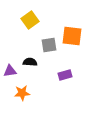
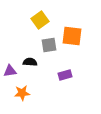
yellow square: moved 10 px right
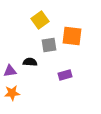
orange star: moved 10 px left
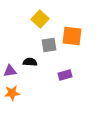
yellow square: moved 1 px up; rotated 12 degrees counterclockwise
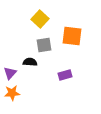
gray square: moved 5 px left
purple triangle: moved 2 px down; rotated 40 degrees counterclockwise
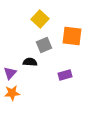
gray square: rotated 14 degrees counterclockwise
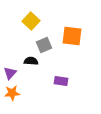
yellow square: moved 9 px left, 2 px down
black semicircle: moved 1 px right, 1 px up
purple rectangle: moved 4 px left, 6 px down; rotated 24 degrees clockwise
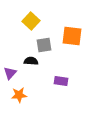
gray square: rotated 14 degrees clockwise
orange star: moved 7 px right, 2 px down
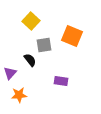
orange square: rotated 15 degrees clockwise
black semicircle: moved 1 px left, 1 px up; rotated 48 degrees clockwise
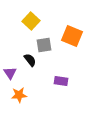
purple triangle: rotated 16 degrees counterclockwise
